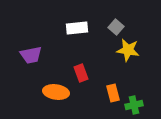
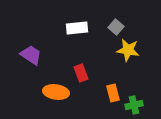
purple trapezoid: rotated 135 degrees counterclockwise
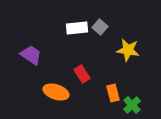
gray square: moved 16 px left
red rectangle: moved 1 px right, 1 px down; rotated 12 degrees counterclockwise
orange ellipse: rotated 10 degrees clockwise
green cross: moved 2 px left; rotated 30 degrees counterclockwise
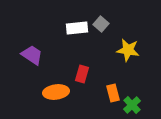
gray square: moved 1 px right, 3 px up
purple trapezoid: moved 1 px right
red rectangle: rotated 48 degrees clockwise
orange ellipse: rotated 25 degrees counterclockwise
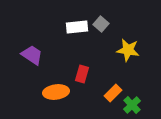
white rectangle: moved 1 px up
orange rectangle: rotated 60 degrees clockwise
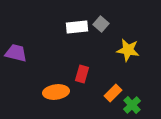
purple trapezoid: moved 16 px left, 2 px up; rotated 20 degrees counterclockwise
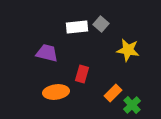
purple trapezoid: moved 31 px right
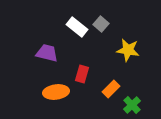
white rectangle: rotated 45 degrees clockwise
orange rectangle: moved 2 px left, 4 px up
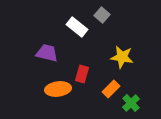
gray square: moved 1 px right, 9 px up
yellow star: moved 6 px left, 7 px down
orange ellipse: moved 2 px right, 3 px up
green cross: moved 1 px left, 2 px up
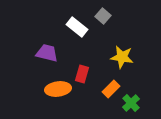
gray square: moved 1 px right, 1 px down
